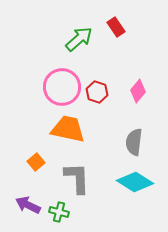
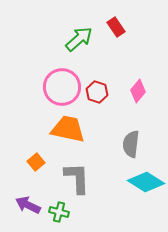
gray semicircle: moved 3 px left, 2 px down
cyan diamond: moved 11 px right
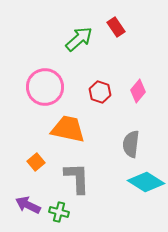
pink circle: moved 17 px left
red hexagon: moved 3 px right
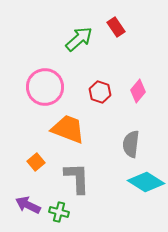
orange trapezoid: rotated 9 degrees clockwise
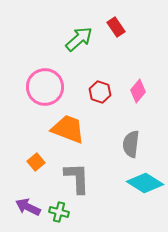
cyan diamond: moved 1 px left, 1 px down
purple arrow: moved 2 px down
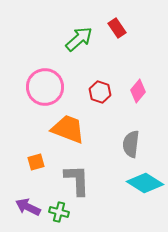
red rectangle: moved 1 px right, 1 px down
orange square: rotated 24 degrees clockwise
gray L-shape: moved 2 px down
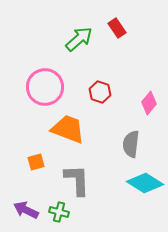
pink diamond: moved 11 px right, 12 px down
purple arrow: moved 2 px left, 3 px down
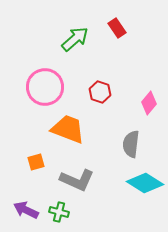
green arrow: moved 4 px left
gray L-shape: rotated 116 degrees clockwise
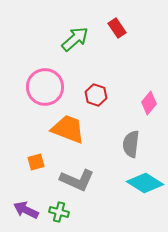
red hexagon: moved 4 px left, 3 px down
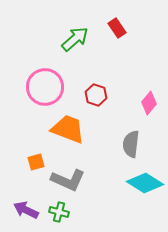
gray L-shape: moved 9 px left
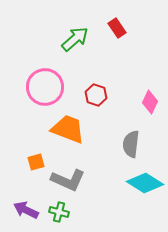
pink diamond: moved 1 px right, 1 px up; rotated 15 degrees counterclockwise
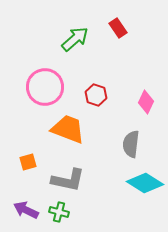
red rectangle: moved 1 px right
pink diamond: moved 4 px left
orange square: moved 8 px left
gray L-shape: rotated 12 degrees counterclockwise
